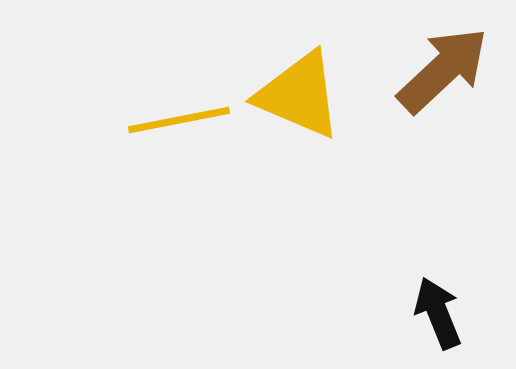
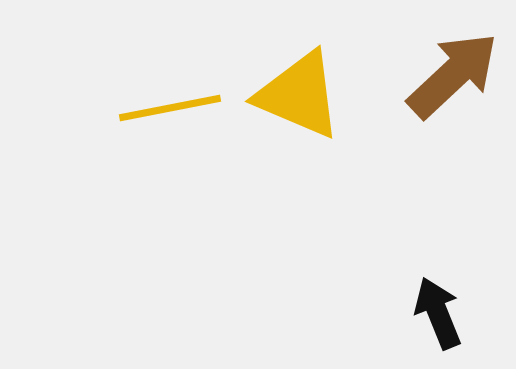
brown arrow: moved 10 px right, 5 px down
yellow line: moved 9 px left, 12 px up
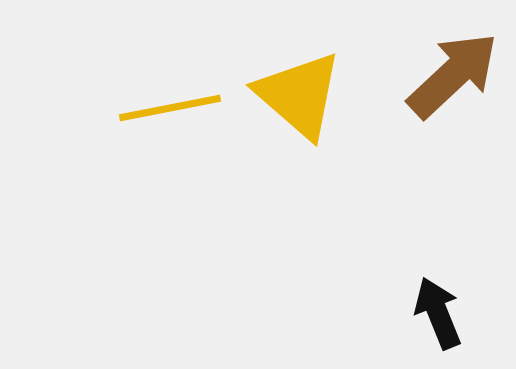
yellow triangle: rotated 18 degrees clockwise
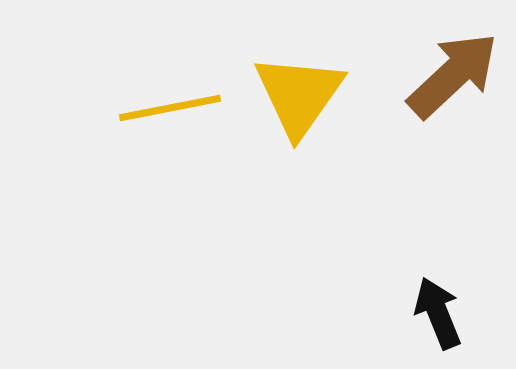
yellow triangle: rotated 24 degrees clockwise
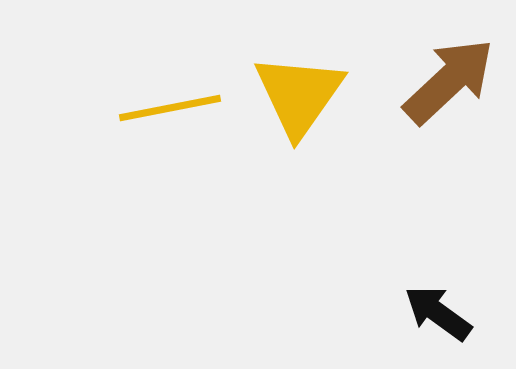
brown arrow: moved 4 px left, 6 px down
black arrow: rotated 32 degrees counterclockwise
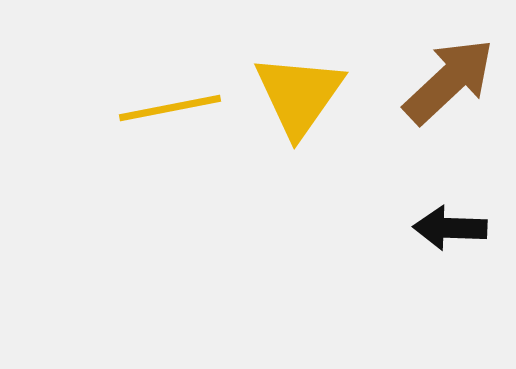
black arrow: moved 12 px right, 85 px up; rotated 34 degrees counterclockwise
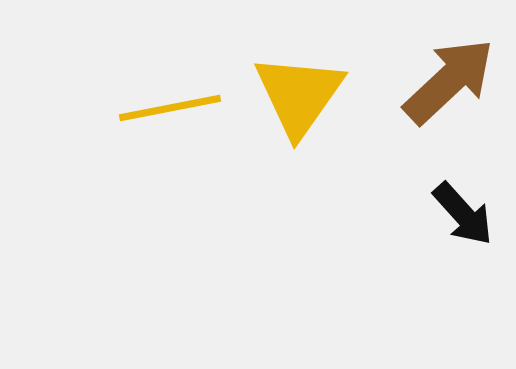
black arrow: moved 13 px right, 14 px up; rotated 134 degrees counterclockwise
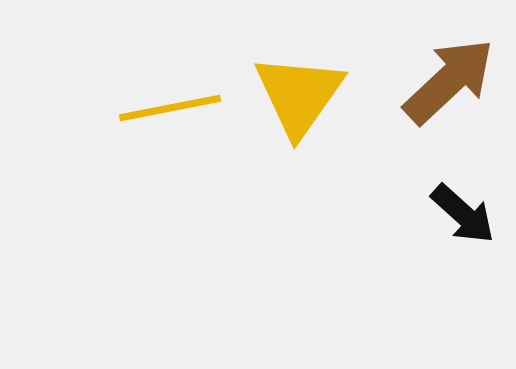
black arrow: rotated 6 degrees counterclockwise
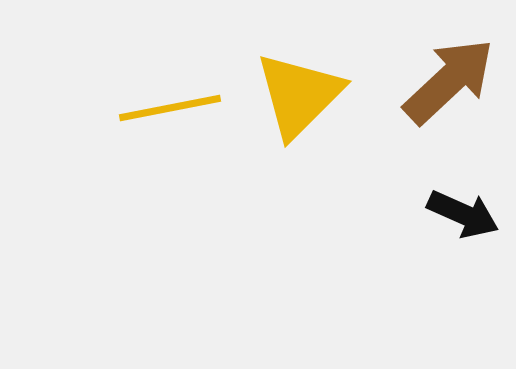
yellow triangle: rotated 10 degrees clockwise
black arrow: rotated 18 degrees counterclockwise
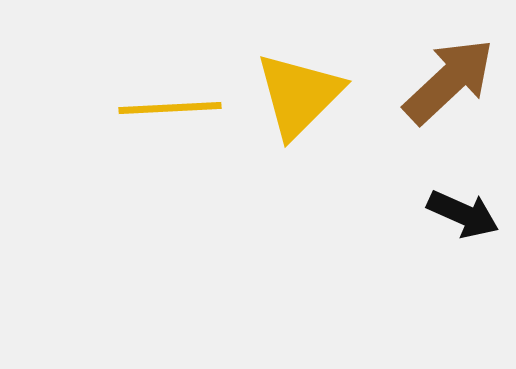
yellow line: rotated 8 degrees clockwise
